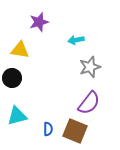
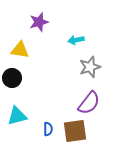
brown square: rotated 30 degrees counterclockwise
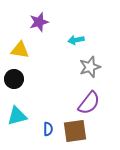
black circle: moved 2 px right, 1 px down
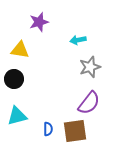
cyan arrow: moved 2 px right
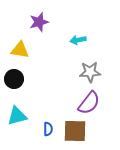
gray star: moved 5 px down; rotated 15 degrees clockwise
brown square: rotated 10 degrees clockwise
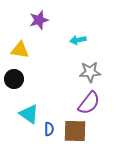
purple star: moved 2 px up
cyan triangle: moved 12 px right, 2 px up; rotated 50 degrees clockwise
blue semicircle: moved 1 px right
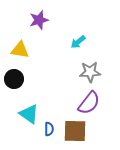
cyan arrow: moved 2 px down; rotated 28 degrees counterclockwise
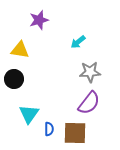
cyan triangle: rotated 30 degrees clockwise
brown square: moved 2 px down
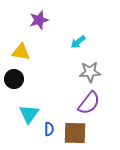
yellow triangle: moved 1 px right, 2 px down
